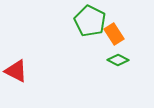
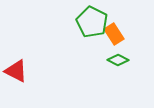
green pentagon: moved 2 px right, 1 px down
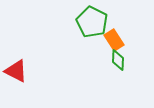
orange rectangle: moved 6 px down
green diamond: rotated 65 degrees clockwise
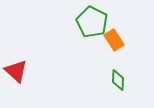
green diamond: moved 20 px down
red triangle: rotated 15 degrees clockwise
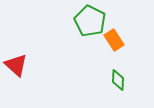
green pentagon: moved 2 px left, 1 px up
red triangle: moved 6 px up
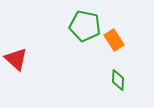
green pentagon: moved 5 px left, 5 px down; rotated 16 degrees counterclockwise
red triangle: moved 6 px up
